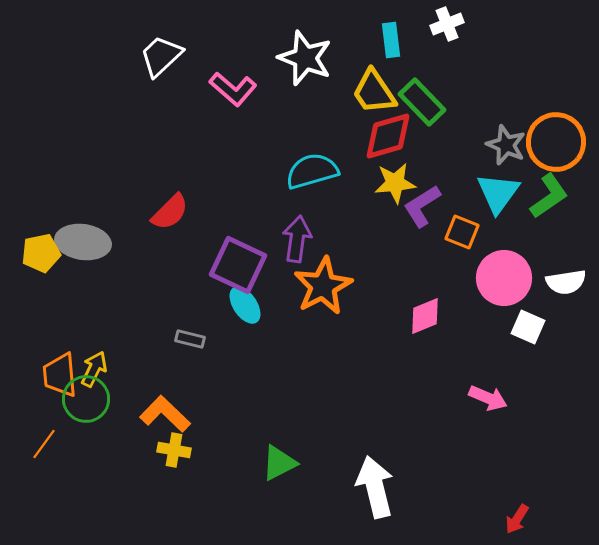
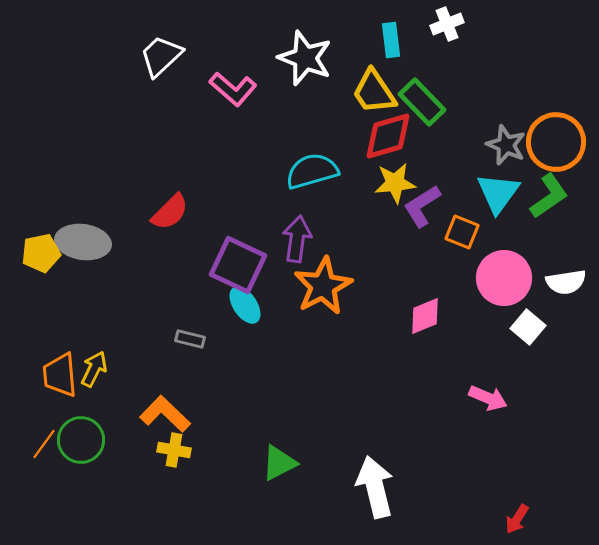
white square: rotated 16 degrees clockwise
green circle: moved 5 px left, 41 px down
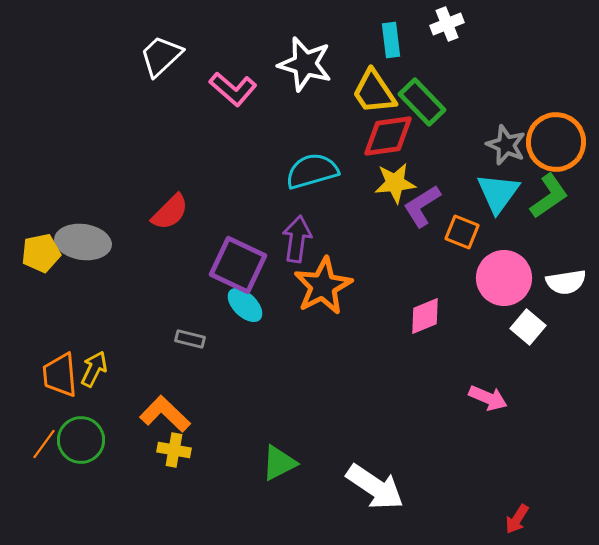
white star: moved 6 px down; rotated 6 degrees counterclockwise
red diamond: rotated 8 degrees clockwise
cyan ellipse: rotated 12 degrees counterclockwise
white arrow: rotated 138 degrees clockwise
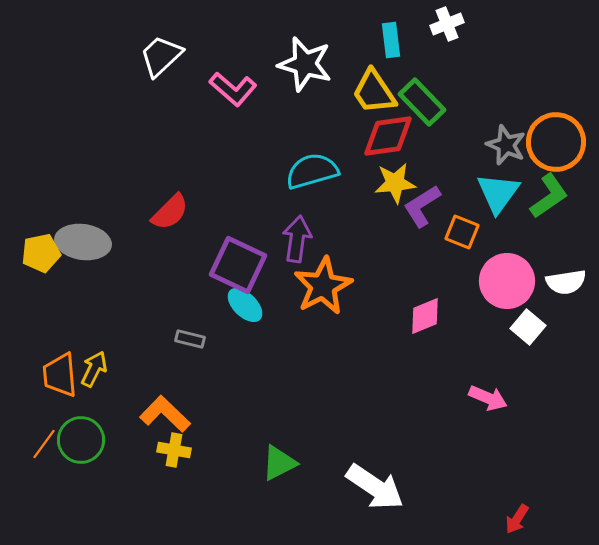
pink circle: moved 3 px right, 3 px down
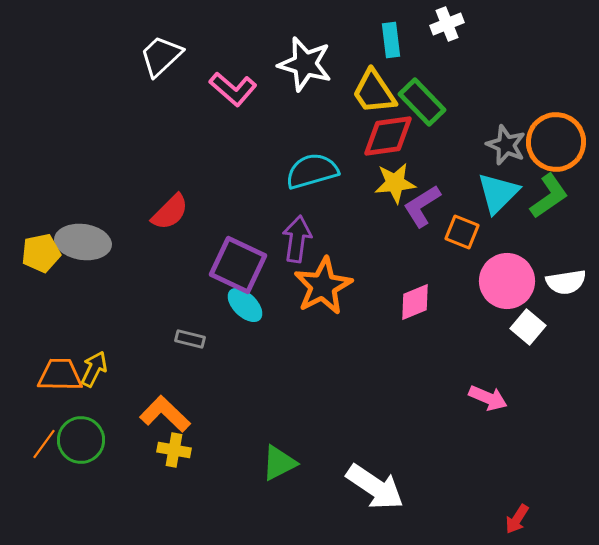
cyan triangle: rotated 9 degrees clockwise
pink diamond: moved 10 px left, 14 px up
orange trapezoid: rotated 96 degrees clockwise
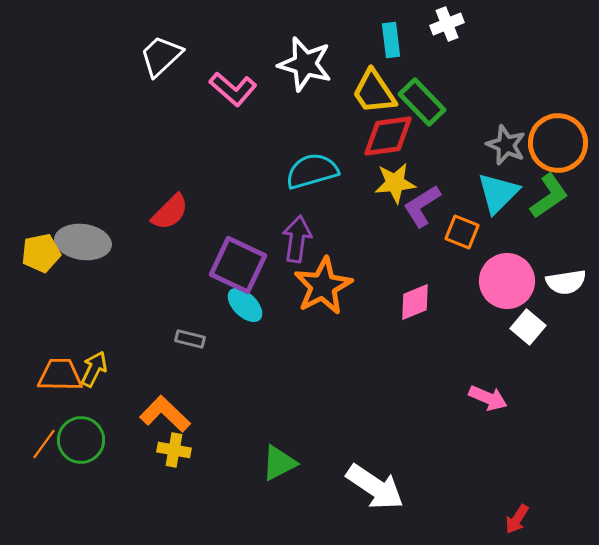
orange circle: moved 2 px right, 1 px down
